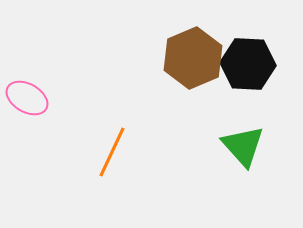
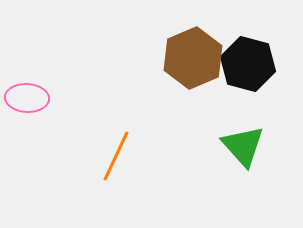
black hexagon: rotated 12 degrees clockwise
pink ellipse: rotated 27 degrees counterclockwise
orange line: moved 4 px right, 4 px down
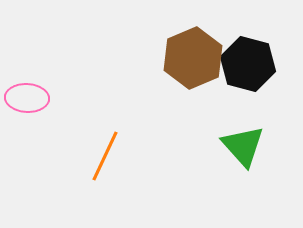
orange line: moved 11 px left
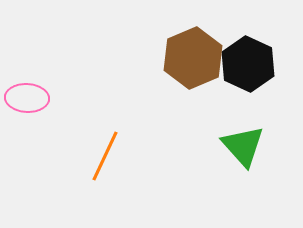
black hexagon: rotated 10 degrees clockwise
